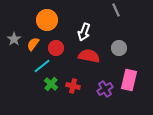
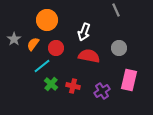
purple cross: moved 3 px left, 2 px down
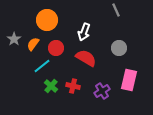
red semicircle: moved 3 px left, 2 px down; rotated 20 degrees clockwise
green cross: moved 2 px down
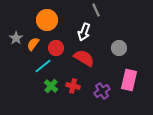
gray line: moved 20 px left
gray star: moved 2 px right, 1 px up
red semicircle: moved 2 px left
cyan line: moved 1 px right
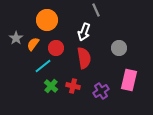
red semicircle: rotated 50 degrees clockwise
purple cross: moved 1 px left
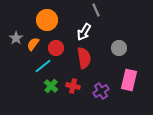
white arrow: rotated 12 degrees clockwise
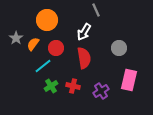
green cross: rotated 16 degrees clockwise
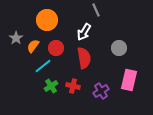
orange semicircle: moved 2 px down
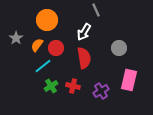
orange semicircle: moved 4 px right, 1 px up
